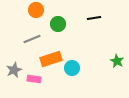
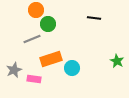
black line: rotated 16 degrees clockwise
green circle: moved 10 px left
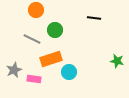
green circle: moved 7 px right, 6 px down
gray line: rotated 48 degrees clockwise
green star: rotated 16 degrees counterclockwise
cyan circle: moved 3 px left, 4 px down
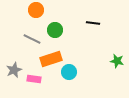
black line: moved 1 px left, 5 px down
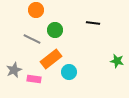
orange rectangle: rotated 20 degrees counterclockwise
